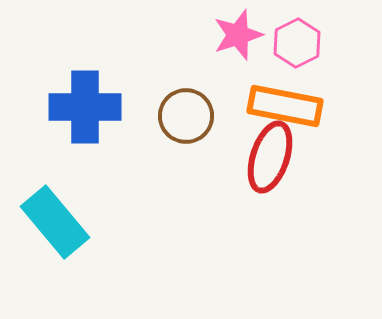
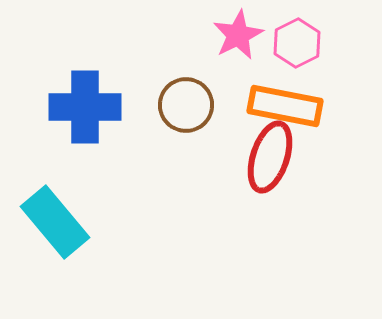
pink star: rotated 9 degrees counterclockwise
brown circle: moved 11 px up
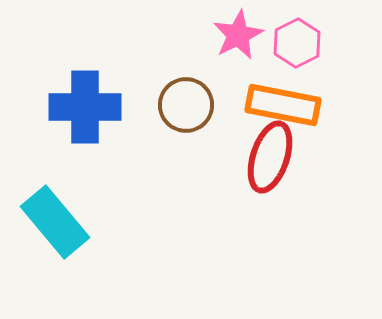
orange rectangle: moved 2 px left, 1 px up
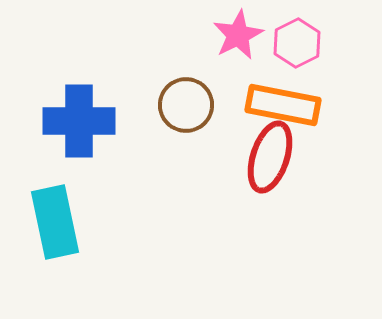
blue cross: moved 6 px left, 14 px down
cyan rectangle: rotated 28 degrees clockwise
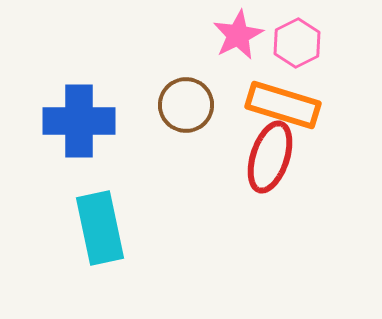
orange rectangle: rotated 6 degrees clockwise
cyan rectangle: moved 45 px right, 6 px down
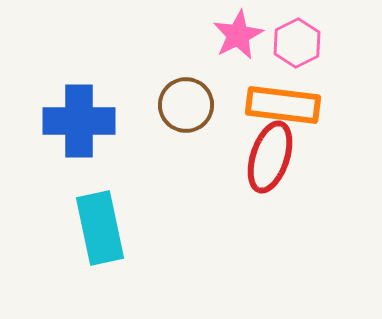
orange rectangle: rotated 10 degrees counterclockwise
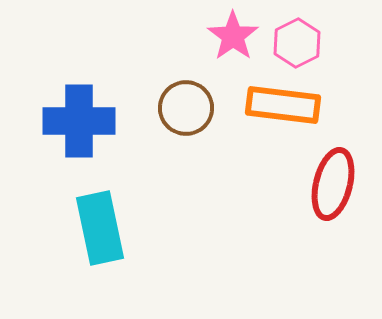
pink star: moved 5 px left, 1 px down; rotated 9 degrees counterclockwise
brown circle: moved 3 px down
red ellipse: moved 63 px right, 27 px down; rotated 4 degrees counterclockwise
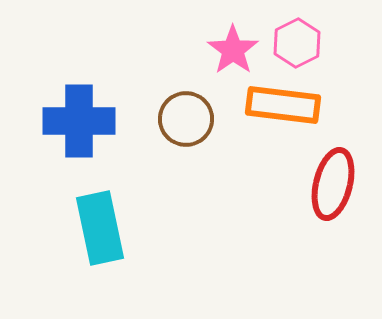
pink star: moved 14 px down
brown circle: moved 11 px down
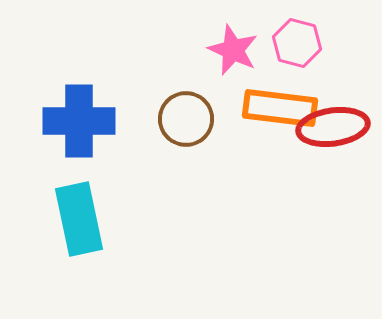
pink hexagon: rotated 18 degrees counterclockwise
pink star: rotated 12 degrees counterclockwise
orange rectangle: moved 3 px left, 3 px down
red ellipse: moved 57 px up; rotated 68 degrees clockwise
cyan rectangle: moved 21 px left, 9 px up
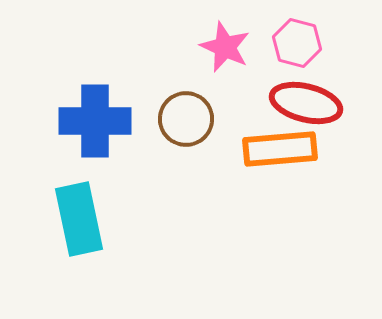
pink star: moved 8 px left, 3 px up
orange rectangle: moved 41 px down; rotated 12 degrees counterclockwise
blue cross: moved 16 px right
red ellipse: moved 27 px left, 24 px up; rotated 22 degrees clockwise
